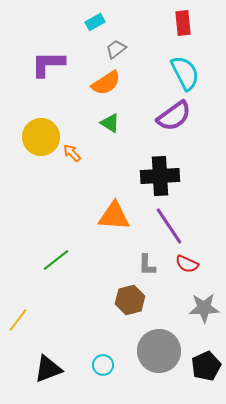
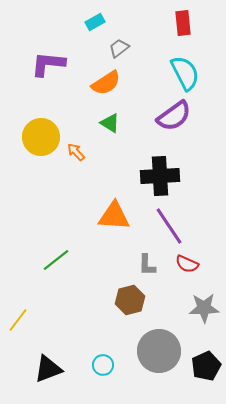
gray trapezoid: moved 3 px right, 1 px up
purple L-shape: rotated 6 degrees clockwise
orange arrow: moved 4 px right, 1 px up
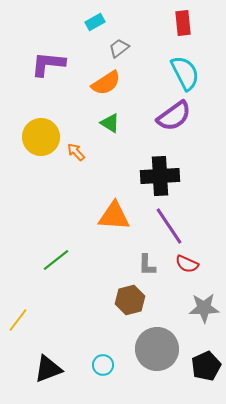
gray circle: moved 2 px left, 2 px up
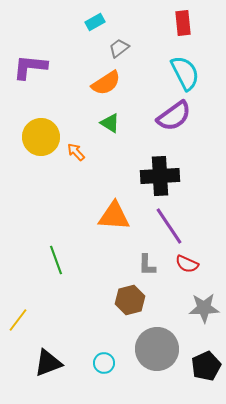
purple L-shape: moved 18 px left, 3 px down
green line: rotated 72 degrees counterclockwise
cyan circle: moved 1 px right, 2 px up
black triangle: moved 6 px up
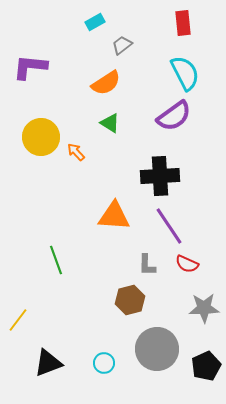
gray trapezoid: moved 3 px right, 3 px up
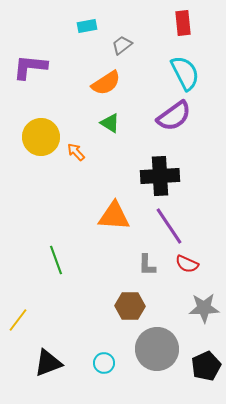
cyan rectangle: moved 8 px left, 4 px down; rotated 18 degrees clockwise
brown hexagon: moved 6 px down; rotated 16 degrees clockwise
